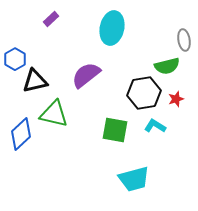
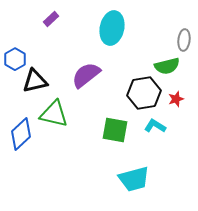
gray ellipse: rotated 15 degrees clockwise
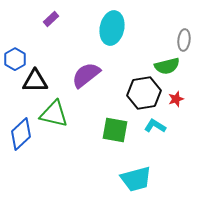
black triangle: rotated 12 degrees clockwise
cyan trapezoid: moved 2 px right
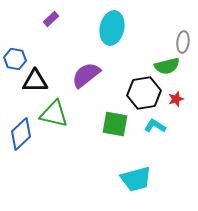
gray ellipse: moved 1 px left, 2 px down
blue hexagon: rotated 20 degrees counterclockwise
green square: moved 6 px up
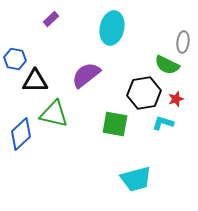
green semicircle: moved 1 px up; rotated 40 degrees clockwise
cyan L-shape: moved 8 px right, 3 px up; rotated 15 degrees counterclockwise
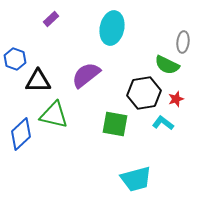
blue hexagon: rotated 10 degrees clockwise
black triangle: moved 3 px right
green triangle: moved 1 px down
cyan L-shape: rotated 20 degrees clockwise
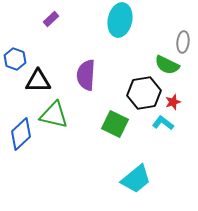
cyan ellipse: moved 8 px right, 8 px up
purple semicircle: rotated 48 degrees counterclockwise
red star: moved 3 px left, 3 px down
green square: rotated 16 degrees clockwise
cyan trapezoid: rotated 24 degrees counterclockwise
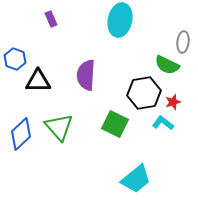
purple rectangle: rotated 70 degrees counterclockwise
green triangle: moved 5 px right, 12 px down; rotated 36 degrees clockwise
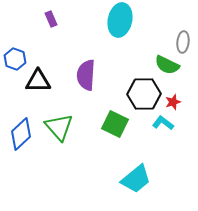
black hexagon: moved 1 px down; rotated 8 degrees clockwise
